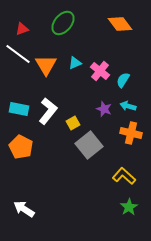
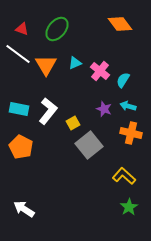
green ellipse: moved 6 px left, 6 px down
red triangle: rotated 40 degrees clockwise
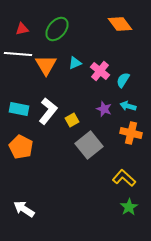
red triangle: rotated 32 degrees counterclockwise
white line: rotated 32 degrees counterclockwise
yellow square: moved 1 px left, 3 px up
yellow L-shape: moved 2 px down
